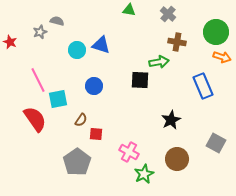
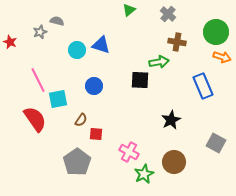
green triangle: rotated 48 degrees counterclockwise
brown circle: moved 3 px left, 3 px down
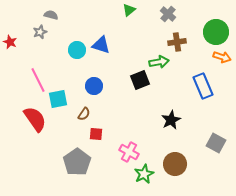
gray semicircle: moved 6 px left, 6 px up
brown cross: rotated 18 degrees counterclockwise
black square: rotated 24 degrees counterclockwise
brown semicircle: moved 3 px right, 6 px up
brown circle: moved 1 px right, 2 px down
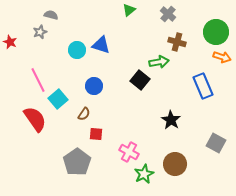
brown cross: rotated 24 degrees clockwise
black square: rotated 30 degrees counterclockwise
cyan square: rotated 30 degrees counterclockwise
black star: rotated 12 degrees counterclockwise
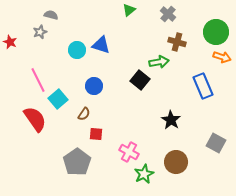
brown circle: moved 1 px right, 2 px up
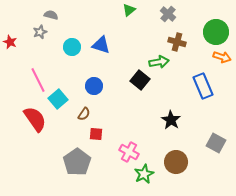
cyan circle: moved 5 px left, 3 px up
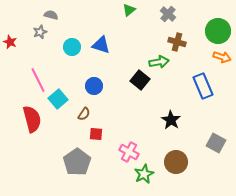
green circle: moved 2 px right, 1 px up
red semicircle: moved 3 px left; rotated 20 degrees clockwise
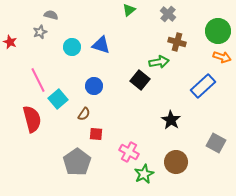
blue rectangle: rotated 70 degrees clockwise
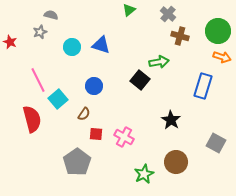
brown cross: moved 3 px right, 6 px up
blue rectangle: rotated 30 degrees counterclockwise
pink cross: moved 5 px left, 15 px up
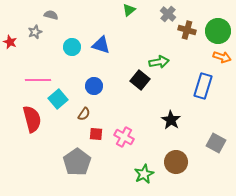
gray star: moved 5 px left
brown cross: moved 7 px right, 6 px up
pink line: rotated 65 degrees counterclockwise
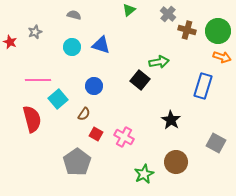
gray semicircle: moved 23 px right
red square: rotated 24 degrees clockwise
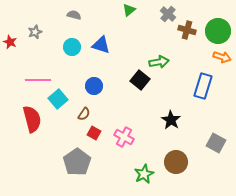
red square: moved 2 px left, 1 px up
